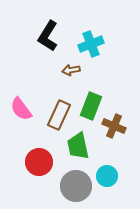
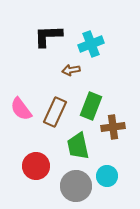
black L-shape: rotated 56 degrees clockwise
brown rectangle: moved 4 px left, 3 px up
brown cross: moved 1 px left, 1 px down; rotated 30 degrees counterclockwise
red circle: moved 3 px left, 4 px down
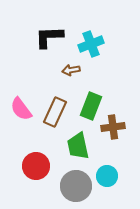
black L-shape: moved 1 px right, 1 px down
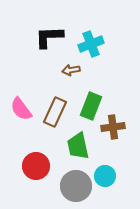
cyan circle: moved 2 px left
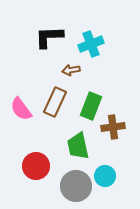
brown rectangle: moved 10 px up
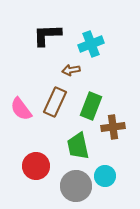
black L-shape: moved 2 px left, 2 px up
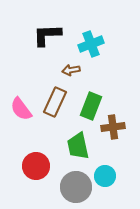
gray circle: moved 1 px down
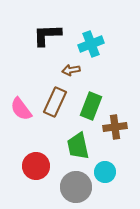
brown cross: moved 2 px right
cyan circle: moved 4 px up
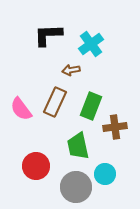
black L-shape: moved 1 px right
cyan cross: rotated 15 degrees counterclockwise
cyan circle: moved 2 px down
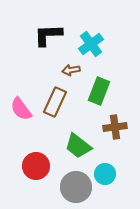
green rectangle: moved 8 px right, 15 px up
green trapezoid: rotated 40 degrees counterclockwise
